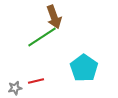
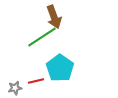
cyan pentagon: moved 24 px left
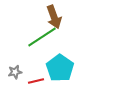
gray star: moved 16 px up
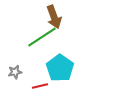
red line: moved 4 px right, 5 px down
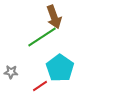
gray star: moved 4 px left; rotated 16 degrees clockwise
red line: rotated 21 degrees counterclockwise
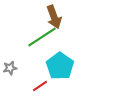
cyan pentagon: moved 2 px up
gray star: moved 1 px left, 4 px up; rotated 16 degrees counterclockwise
